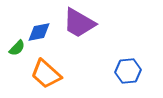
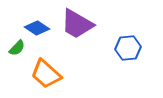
purple trapezoid: moved 2 px left, 1 px down
blue diamond: moved 2 px left, 4 px up; rotated 45 degrees clockwise
blue hexagon: moved 23 px up
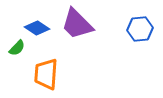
purple trapezoid: rotated 15 degrees clockwise
blue hexagon: moved 12 px right, 19 px up
orange trapezoid: rotated 52 degrees clockwise
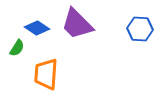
blue hexagon: rotated 10 degrees clockwise
green semicircle: rotated 12 degrees counterclockwise
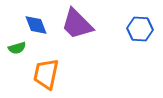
blue diamond: moved 1 px left, 3 px up; rotated 35 degrees clockwise
green semicircle: rotated 42 degrees clockwise
orange trapezoid: rotated 8 degrees clockwise
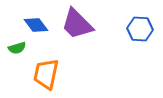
blue diamond: rotated 15 degrees counterclockwise
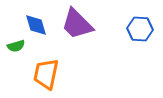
blue diamond: rotated 20 degrees clockwise
green semicircle: moved 1 px left, 2 px up
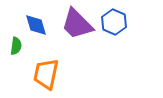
blue hexagon: moved 26 px left, 7 px up; rotated 20 degrees clockwise
green semicircle: rotated 66 degrees counterclockwise
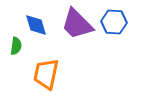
blue hexagon: rotated 20 degrees counterclockwise
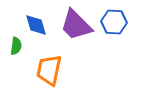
purple trapezoid: moved 1 px left, 1 px down
orange trapezoid: moved 3 px right, 4 px up
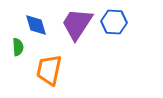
purple trapezoid: moved 1 px right, 1 px up; rotated 78 degrees clockwise
green semicircle: moved 2 px right, 1 px down; rotated 12 degrees counterclockwise
